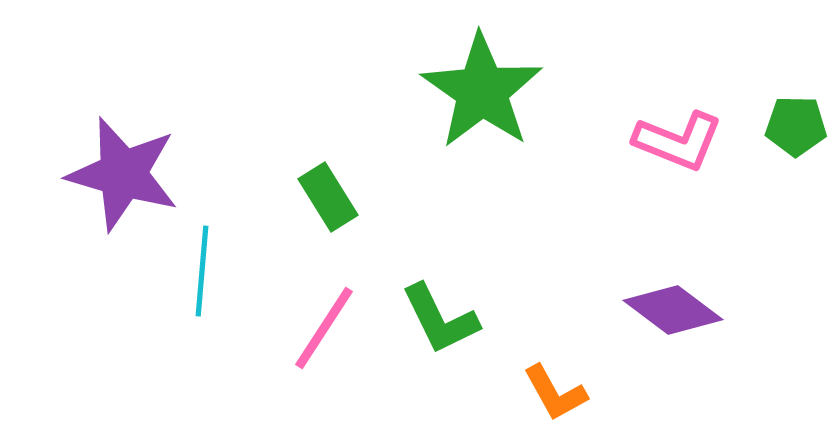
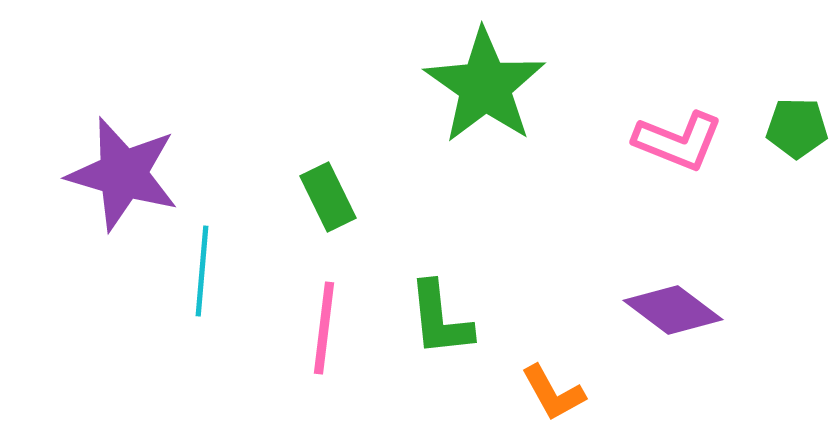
green star: moved 3 px right, 5 px up
green pentagon: moved 1 px right, 2 px down
green rectangle: rotated 6 degrees clockwise
green L-shape: rotated 20 degrees clockwise
pink line: rotated 26 degrees counterclockwise
orange L-shape: moved 2 px left
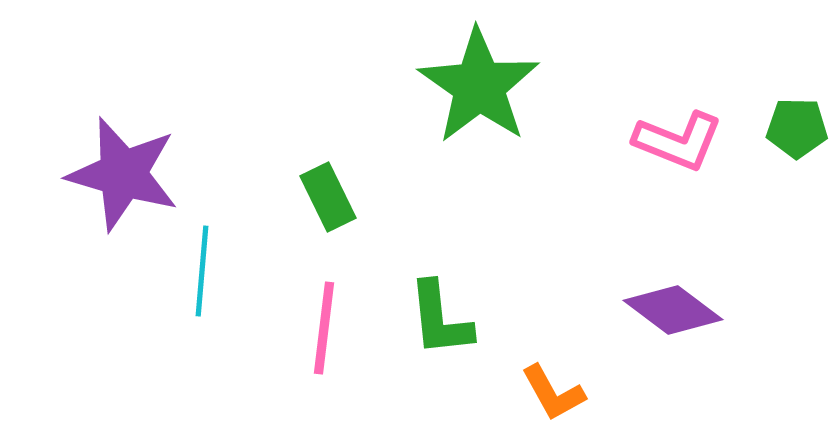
green star: moved 6 px left
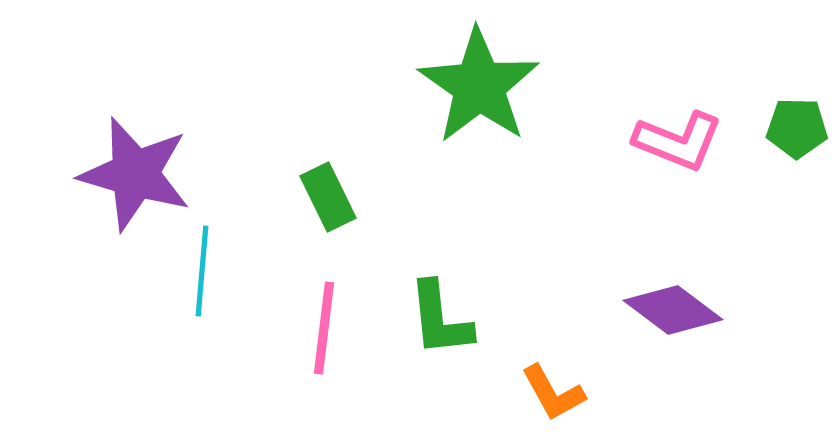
purple star: moved 12 px right
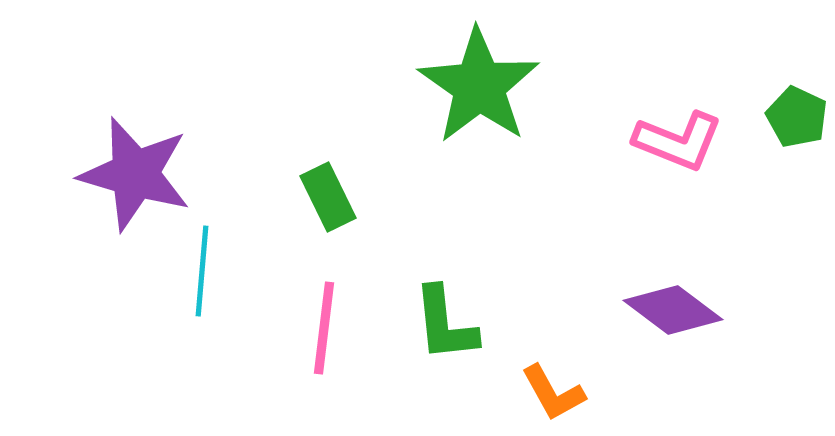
green pentagon: moved 11 px up; rotated 24 degrees clockwise
green L-shape: moved 5 px right, 5 px down
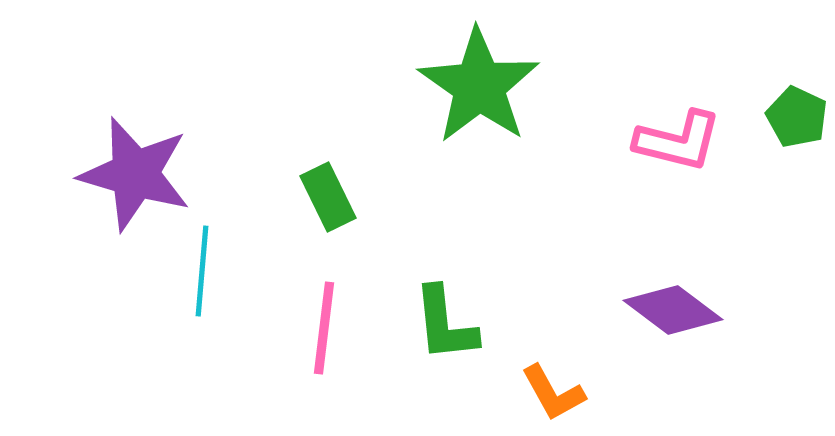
pink L-shape: rotated 8 degrees counterclockwise
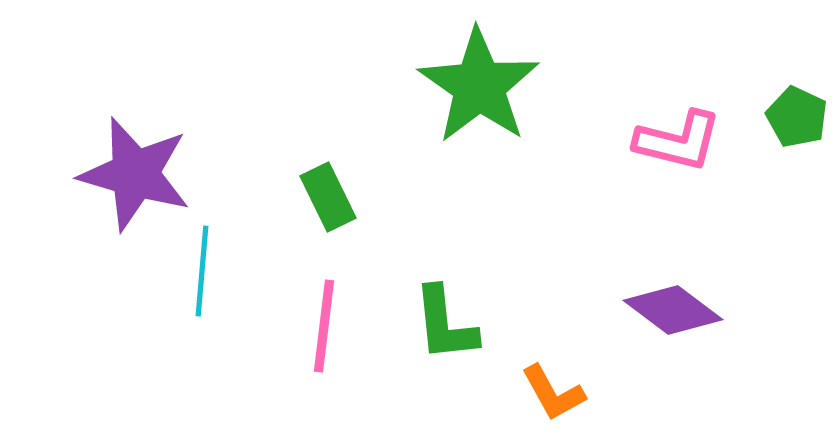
pink line: moved 2 px up
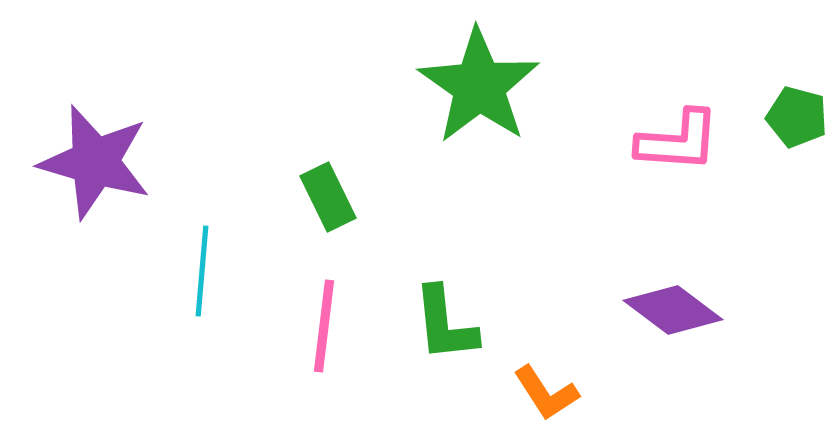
green pentagon: rotated 10 degrees counterclockwise
pink L-shape: rotated 10 degrees counterclockwise
purple star: moved 40 px left, 12 px up
orange L-shape: moved 7 px left; rotated 4 degrees counterclockwise
